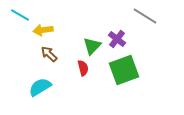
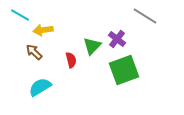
brown arrow: moved 15 px left, 2 px up
red semicircle: moved 12 px left, 8 px up
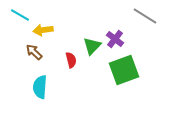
purple cross: moved 2 px left
cyan semicircle: rotated 55 degrees counterclockwise
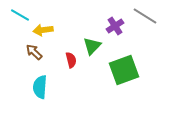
purple cross: moved 13 px up; rotated 18 degrees clockwise
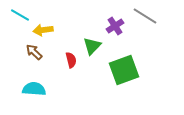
cyan semicircle: moved 6 px left, 2 px down; rotated 90 degrees clockwise
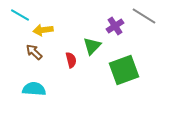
gray line: moved 1 px left
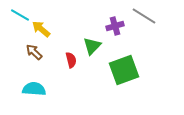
purple cross: rotated 18 degrees clockwise
yellow arrow: moved 2 px left, 1 px up; rotated 48 degrees clockwise
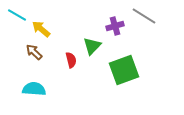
cyan line: moved 3 px left
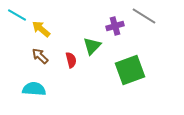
brown arrow: moved 6 px right, 4 px down
green square: moved 6 px right
